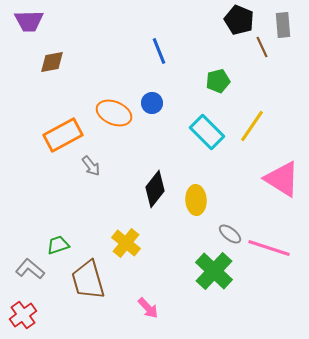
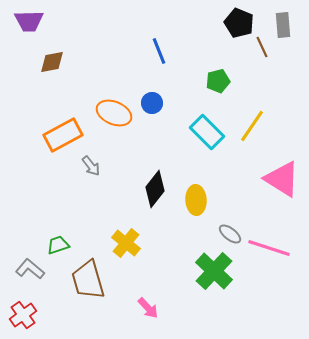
black pentagon: moved 3 px down
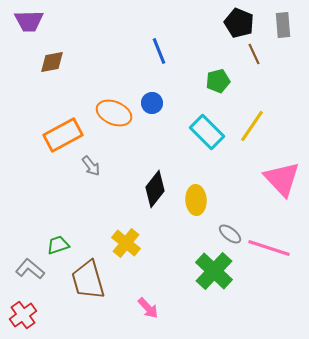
brown line: moved 8 px left, 7 px down
pink triangle: rotated 15 degrees clockwise
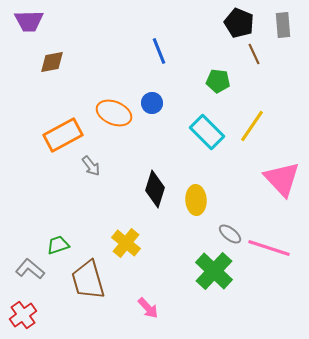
green pentagon: rotated 20 degrees clockwise
black diamond: rotated 21 degrees counterclockwise
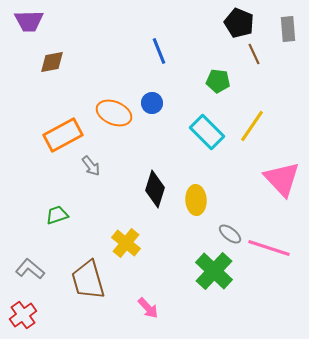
gray rectangle: moved 5 px right, 4 px down
green trapezoid: moved 1 px left, 30 px up
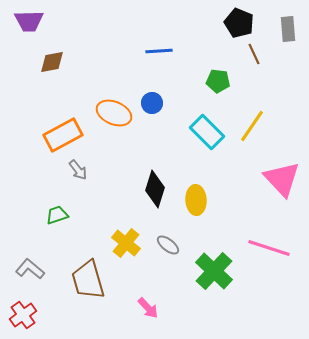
blue line: rotated 72 degrees counterclockwise
gray arrow: moved 13 px left, 4 px down
gray ellipse: moved 62 px left, 11 px down
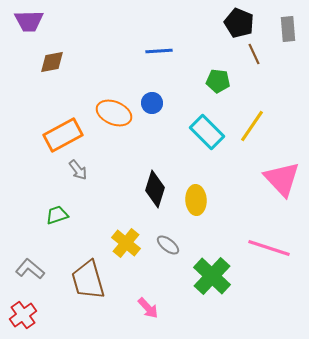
green cross: moved 2 px left, 5 px down
